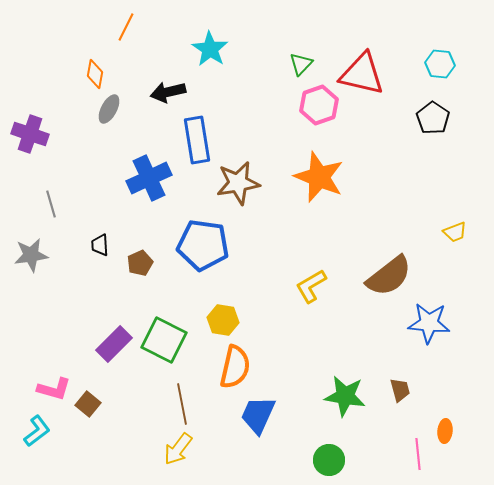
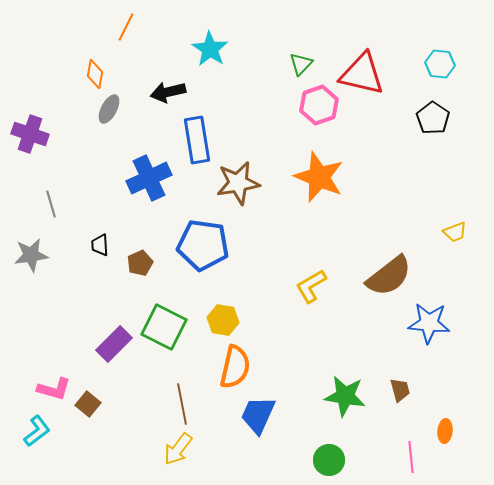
green square: moved 13 px up
pink line: moved 7 px left, 3 px down
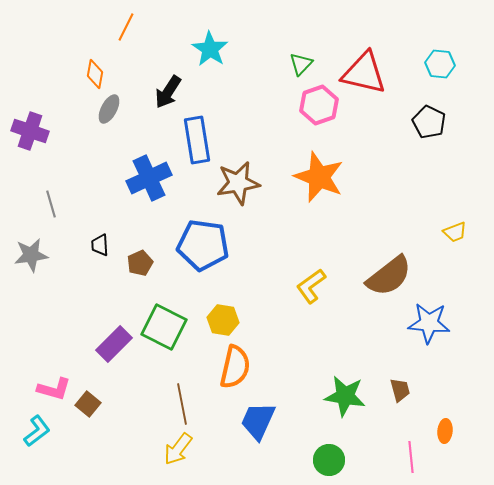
red triangle: moved 2 px right, 1 px up
black arrow: rotated 44 degrees counterclockwise
black pentagon: moved 4 px left, 4 px down; rotated 8 degrees counterclockwise
purple cross: moved 3 px up
yellow L-shape: rotated 6 degrees counterclockwise
blue trapezoid: moved 6 px down
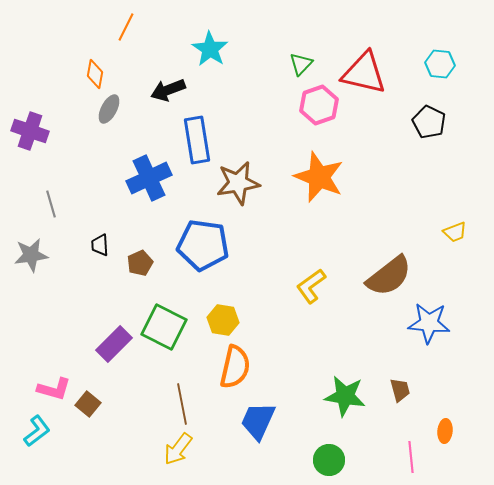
black arrow: moved 2 px up; rotated 36 degrees clockwise
